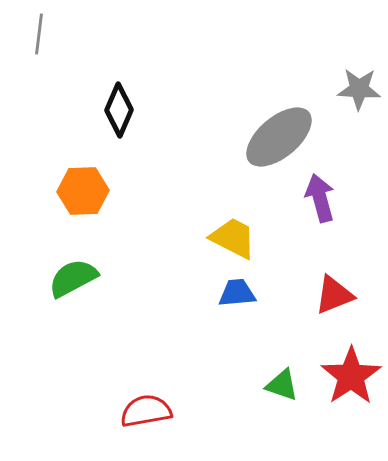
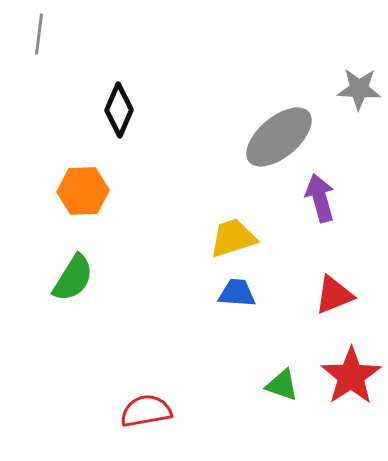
yellow trapezoid: rotated 45 degrees counterclockwise
green semicircle: rotated 150 degrees clockwise
blue trapezoid: rotated 9 degrees clockwise
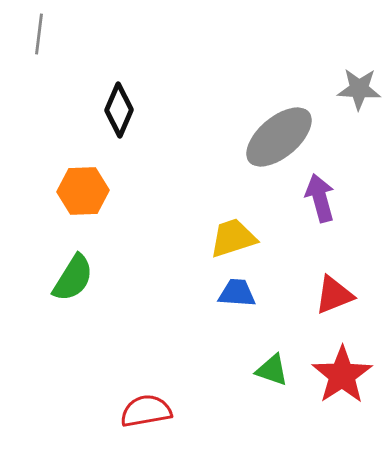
red star: moved 9 px left, 1 px up
green triangle: moved 10 px left, 15 px up
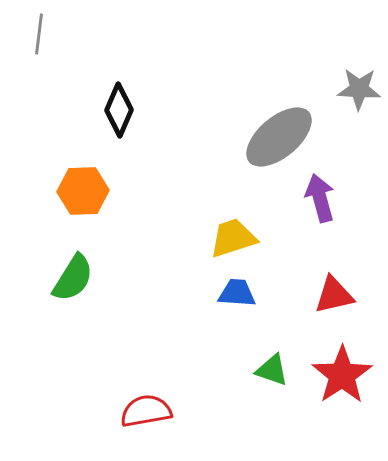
red triangle: rotated 9 degrees clockwise
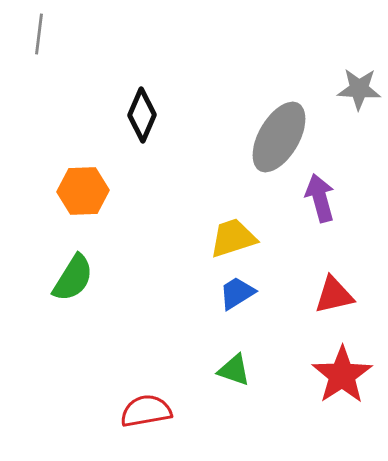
black diamond: moved 23 px right, 5 px down
gray ellipse: rotated 20 degrees counterclockwise
blue trapezoid: rotated 36 degrees counterclockwise
green triangle: moved 38 px left
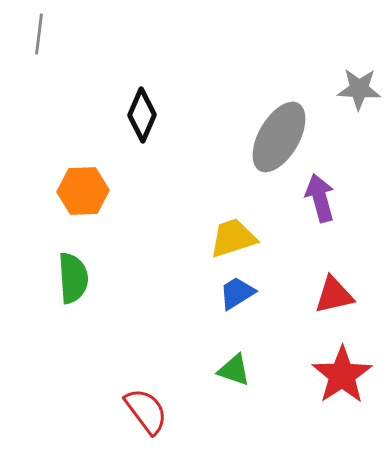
green semicircle: rotated 36 degrees counterclockwise
red semicircle: rotated 63 degrees clockwise
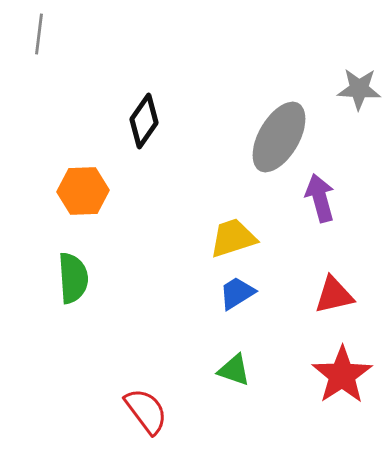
black diamond: moved 2 px right, 6 px down; rotated 12 degrees clockwise
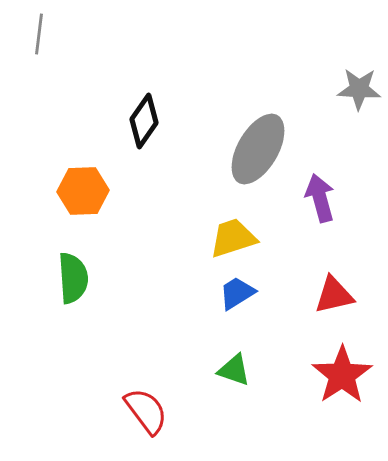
gray ellipse: moved 21 px left, 12 px down
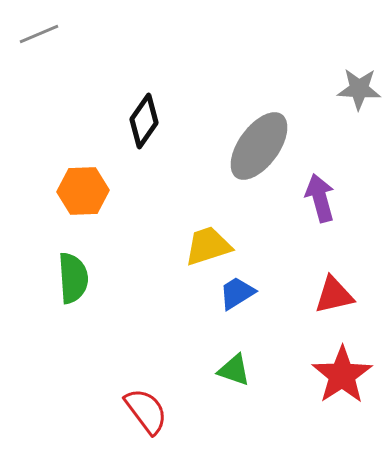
gray line: rotated 60 degrees clockwise
gray ellipse: moved 1 px right, 3 px up; rotated 6 degrees clockwise
yellow trapezoid: moved 25 px left, 8 px down
